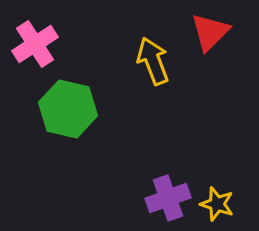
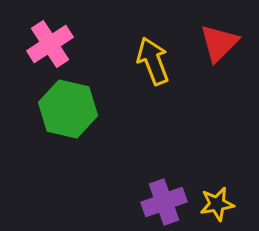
red triangle: moved 9 px right, 11 px down
pink cross: moved 15 px right
purple cross: moved 4 px left, 4 px down
yellow star: rotated 28 degrees counterclockwise
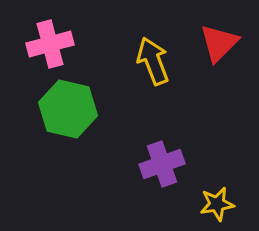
pink cross: rotated 18 degrees clockwise
purple cross: moved 2 px left, 38 px up
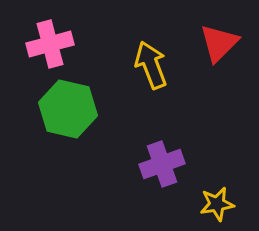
yellow arrow: moved 2 px left, 4 px down
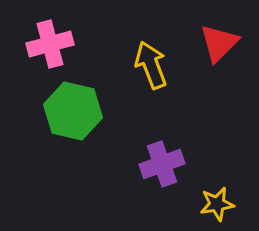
green hexagon: moved 5 px right, 2 px down
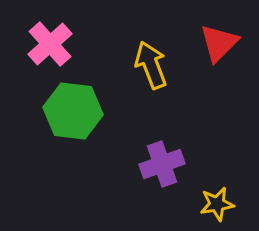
pink cross: rotated 27 degrees counterclockwise
green hexagon: rotated 6 degrees counterclockwise
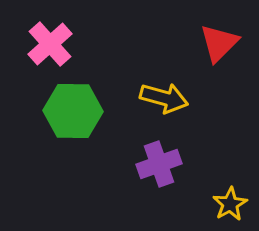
yellow arrow: moved 13 px right, 33 px down; rotated 126 degrees clockwise
green hexagon: rotated 6 degrees counterclockwise
purple cross: moved 3 px left
yellow star: moved 13 px right; rotated 20 degrees counterclockwise
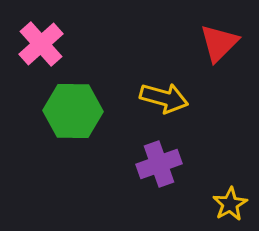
pink cross: moved 9 px left
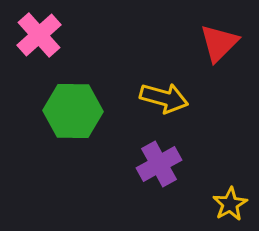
pink cross: moved 2 px left, 9 px up
purple cross: rotated 9 degrees counterclockwise
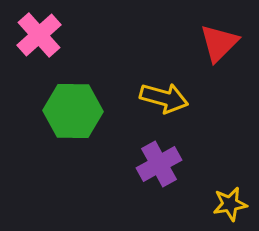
yellow star: rotated 20 degrees clockwise
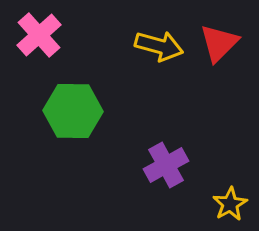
yellow arrow: moved 5 px left, 52 px up
purple cross: moved 7 px right, 1 px down
yellow star: rotated 20 degrees counterclockwise
